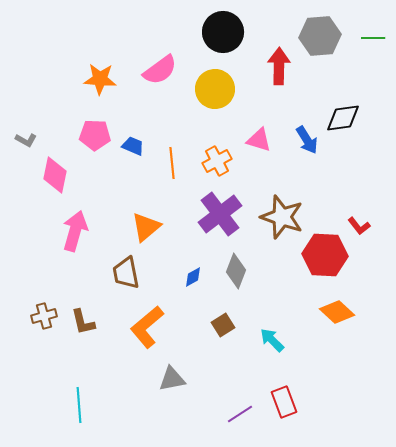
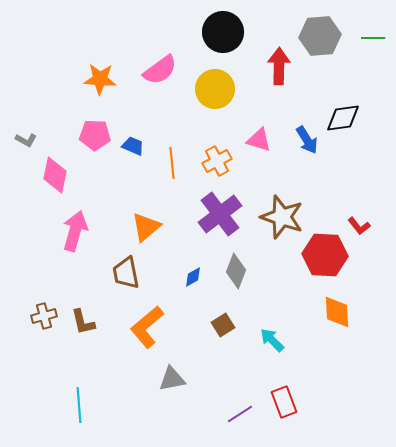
orange diamond: rotated 44 degrees clockwise
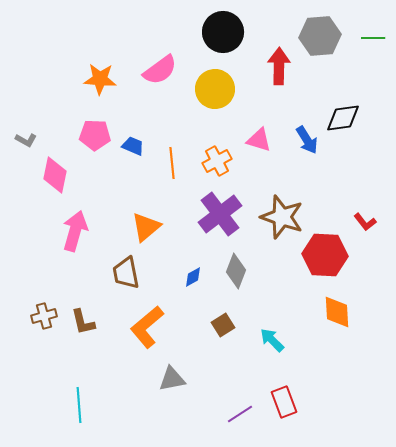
red L-shape: moved 6 px right, 4 px up
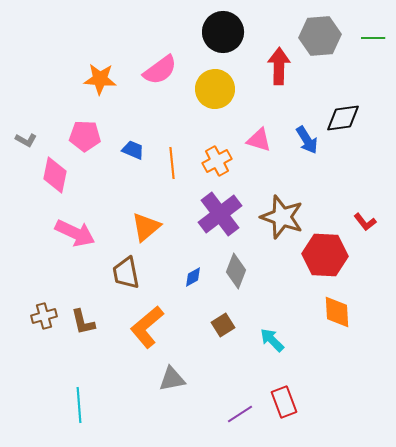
pink pentagon: moved 10 px left, 1 px down
blue trapezoid: moved 4 px down
pink arrow: moved 2 px down; rotated 99 degrees clockwise
